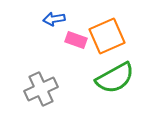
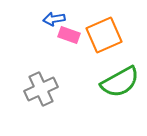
orange square: moved 3 px left, 1 px up
pink rectangle: moved 7 px left, 5 px up
green semicircle: moved 5 px right, 4 px down
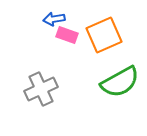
pink rectangle: moved 2 px left
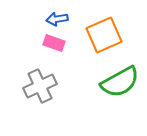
blue arrow: moved 3 px right
pink rectangle: moved 13 px left, 8 px down
gray cross: moved 1 px left, 3 px up
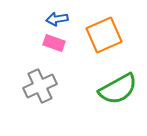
green semicircle: moved 2 px left, 7 px down
